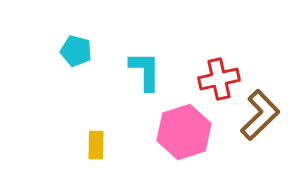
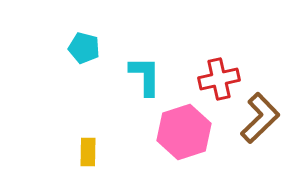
cyan pentagon: moved 8 px right, 3 px up
cyan L-shape: moved 5 px down
brown L-shape: moved 3 px down
yellow rectangle: moved 8 px left, 7 px down
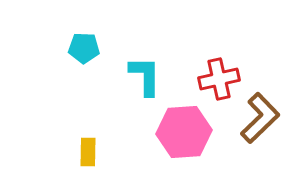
cyan pentagon: rotated 12 degrees counterclockwise
pink hexagon: rotated 14 degrees clockwise
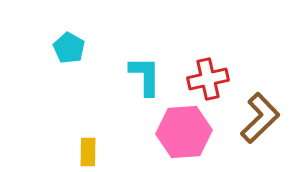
cyan pentagon: moved 15 px left; rotated 28 degrees clockwise
red cross: moved 11 px left
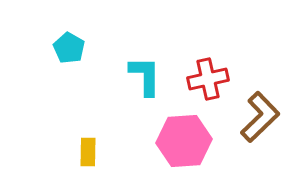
brown L-shape: moved 1 px up
pink hexagon: moved 9 px down
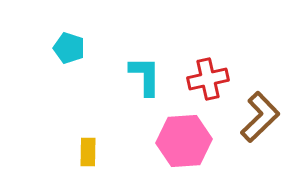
cyan pentagon: rotated 12 degrees counterclockwise
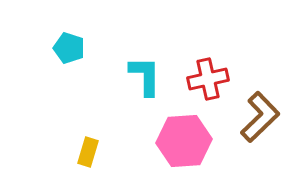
yellow rectangle: rotated 16 degrees clockwise
